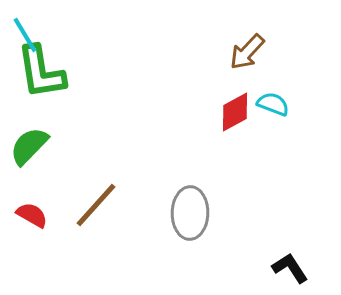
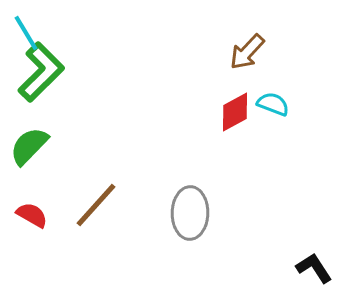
cyan line: moved 1 px right, 2 px up
green L-shape: rotated 126 degrees counterclockwise
black L-shape: moved 24 px right
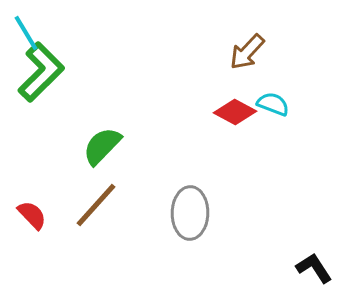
red diamond: rotated 57 degrees clockwise
green semicircle: moved 73 px right
red semicircle: rotated 16 degrees clockwise
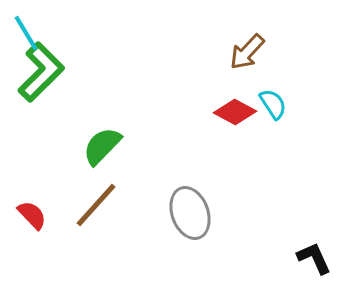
cyan semicircle: rotated 36 degrees clockwise
gray ellipse: rotated 21 degrees counterclockwise
black L-shape: moved 10 px up; rotated 9 degrees clockwise
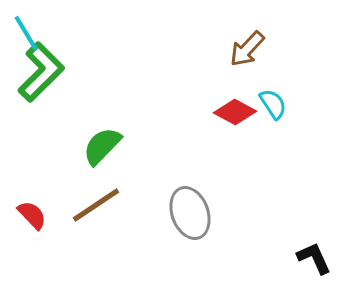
brown arrow: moved 3 px up
brown line: rotated 14 degrees clockwise
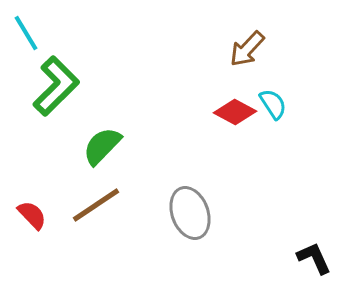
green L-shape: moved 15 px right, 14 px down
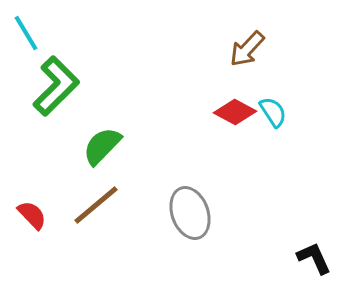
cyan semicircle: moved 8 px down
brown line: rotated 6 degrees counterclockwise
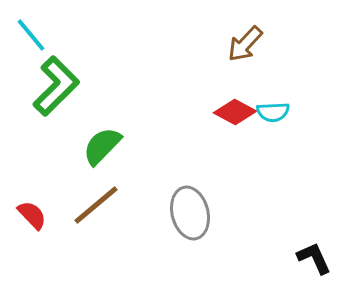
cyan line: moved 5 px right, 2 px down; rotated 9 degrees counterclockwise
brown arrow: moved 2 px left, 5 px up
cyan semicircle: rotated 120 degrees clockwise
gray ellipse: rotated 6 degrees clockwise
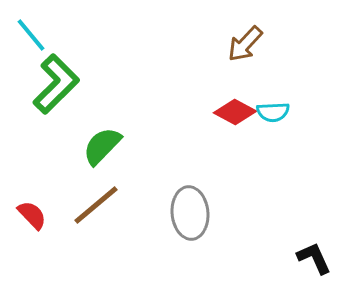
green L-shape: moved 2 px up
gray ellipse: rotated 9 degrees clockwise
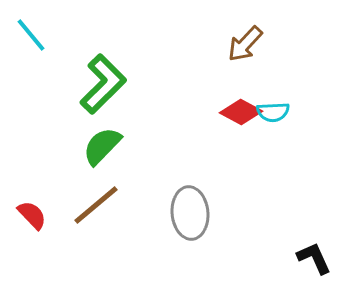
green L-shape: moved 47 px right
red diamond: moved 6 px right
